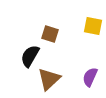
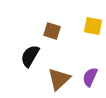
brown square: moved 2 px right, 3 px up
brown triangle: moved 10 px right
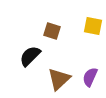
black semicircle: rotated 15 degrees clockwise
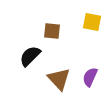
yellow square: moved 1 px left, 4 px up
brown square: rotated 12 degrees counterclockwise
brown triangle: rotated 30 degrees counterclockwise
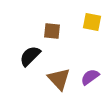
purple semicircle: rotated 30 degrees clockwise
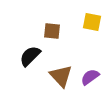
brown triangle: moved 2 px right, 3 px up
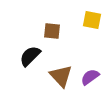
yellow square: moved 2 px up
